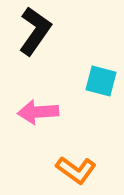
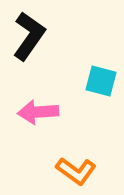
black L-shape: moved 6 px left, 5 px down
orange L-shape: moved 1 px down
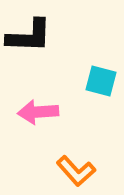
black L-shape: rotated 57 degrees clockwise
orange L-shape: rotated 12 degrees clockwise
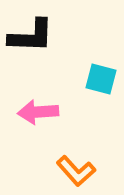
black L-shape: moved 2 px right
cyan square: moved 2 px up
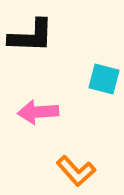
cyan square: moved 3 px right
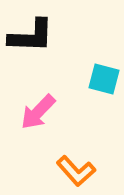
pink arrow: rotated 42 degrees counterclockwise
